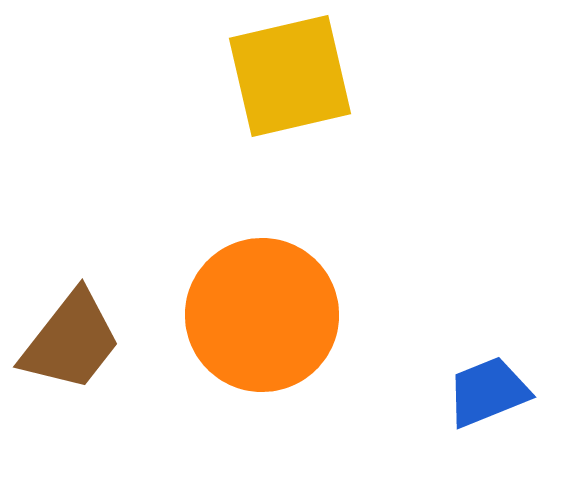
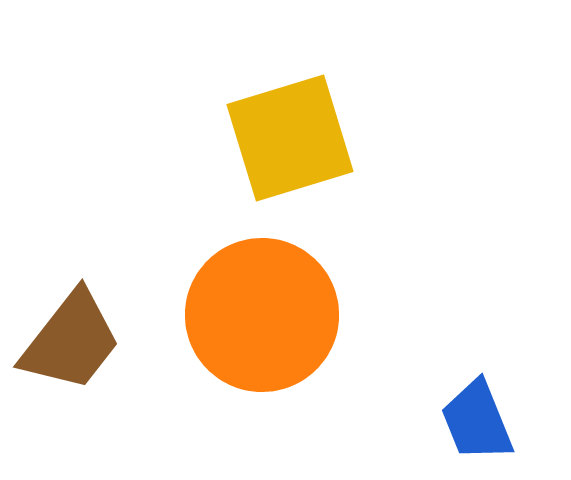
yellow square: moved 62 px down; rotated 4 degrees counterclockwise
blue trapezoid: moved 11 px left, 29 px down; rotated 90 degrees counterclockwise
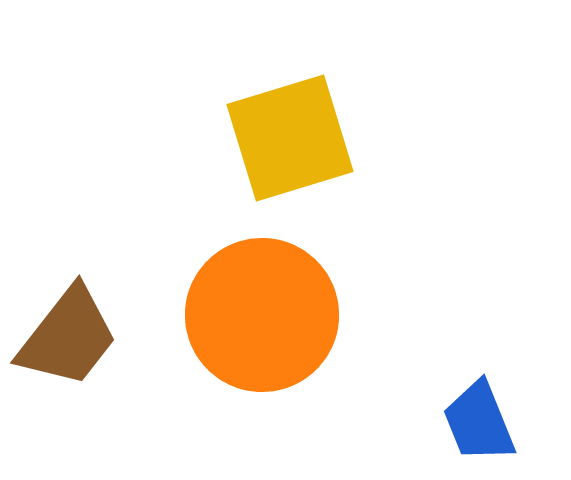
brown trapezoid: moved 3 px left, 4 px up
blue trapezoid: moved 2 px right, 1 px down
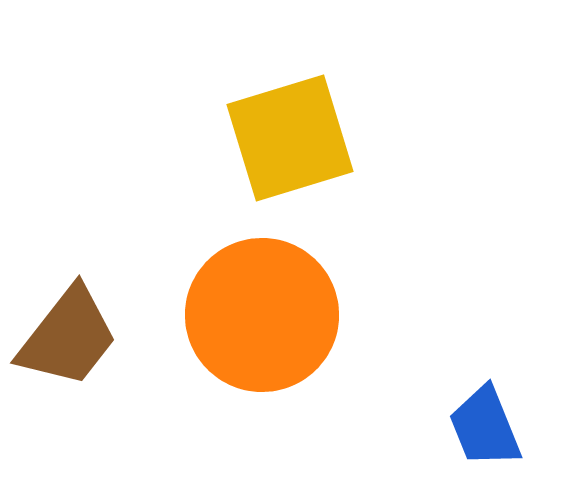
blue trapezoid: moved 6 px right, 5 px down
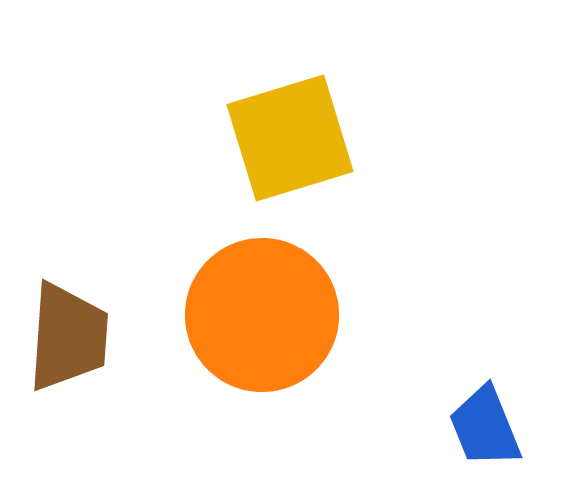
brown trapezoid: rotated 34 degrees counterclockwise
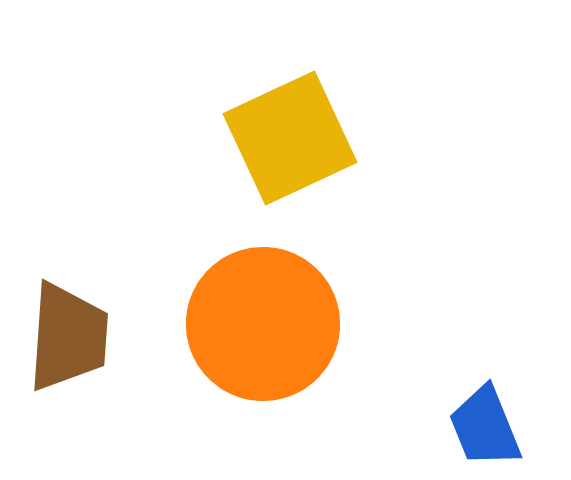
yellow square: rotated 8 degrees counterclockwise
orange circle: moved 1 px right, 9 px down
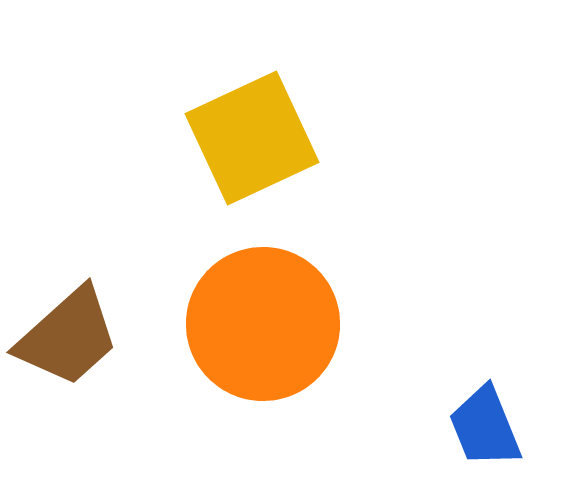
yellow square: moved 38 px left
brown trapezoid: rotated 44 degrees clockwise
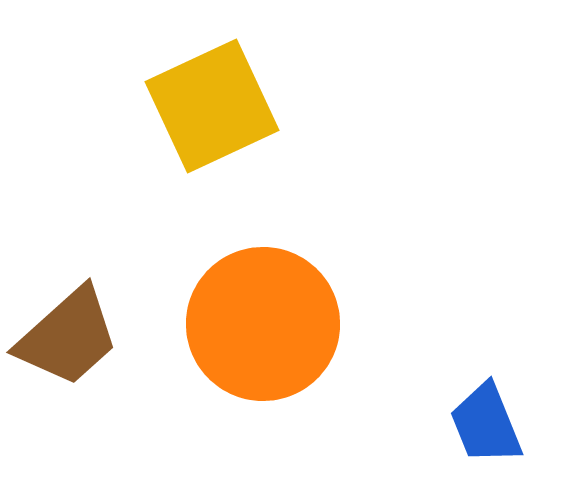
yellow square: moved 40 px left, 32 px up
blue trapezoid: moved 1 px right, 3 px up
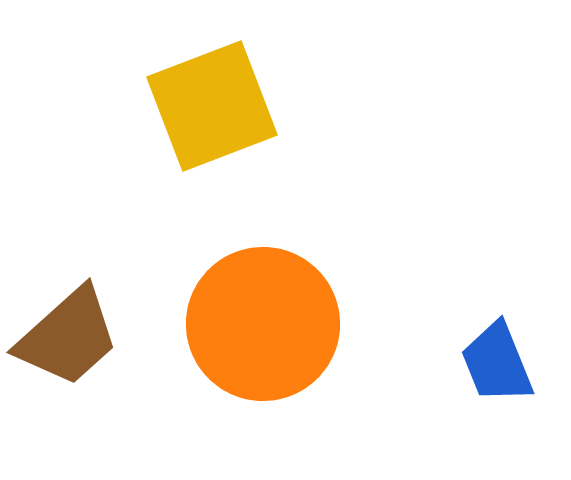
yellow square: rotated 4 degrees clockwise
blue trapezoid: moved 11 px right, 61 px up
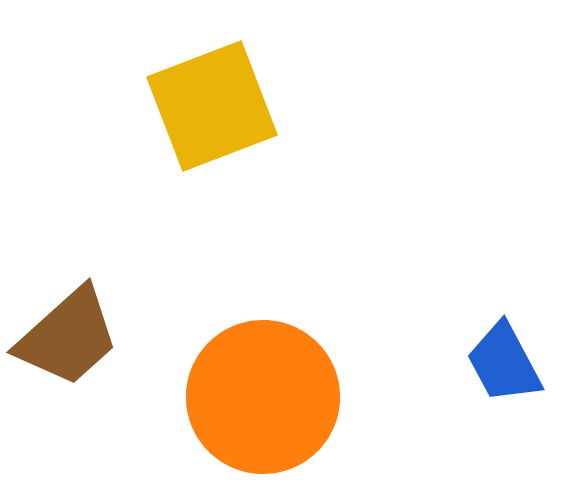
orange circle: moved 73 px down
blue trapezoid: moved 7 px right; rotated 6 degrees counterclockwise
